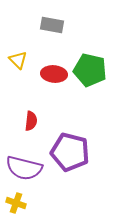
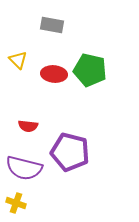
red semicircle: moved 3 px left, 5 px down; rotated 90 degrees clockwise
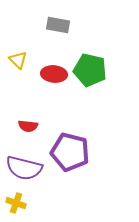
gray rectangle: moved 6 px right
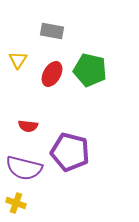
gray rectangle: moved 6 px left, 6 px down
yellow triangle: rotated 18 degrees clockwise
red ellipse: moved 2 px left; rotated 65 degrees counterclockwise
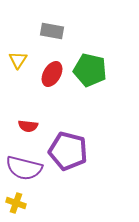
purple pentagon: moved 2 px left, 1 px up
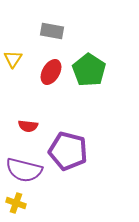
yellow triangle: moved 5 px left, 1 px up
green pentagon: moved 1 px left; rotated 20 degrees clockwise
red ellipse: moved 1 px left, 2 px up
purple semicircle: moved 2 px down
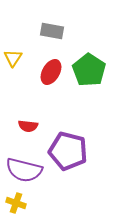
yellow triangle: moved 1 px up
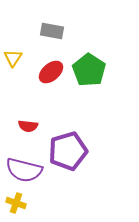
red ellipse: rotated 20 degrees clockwise
purple pentagon: rotated 30 degrees counterclockwise
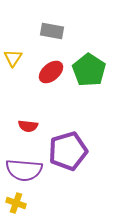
purple semicircle: rotated 9 degrees counterclockwise
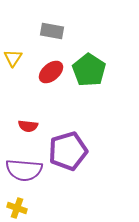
yellow cross: moved 1 px right, 5 px down
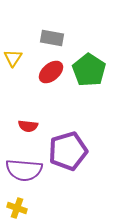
gray rectangle: moved 7 px down
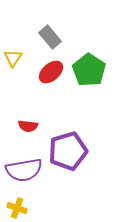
gray rectangle: moved 2 px left, 1 px up; rotated 40 degrees clockwise
purple semicircle: rotated 15 degrees counterclockwise
